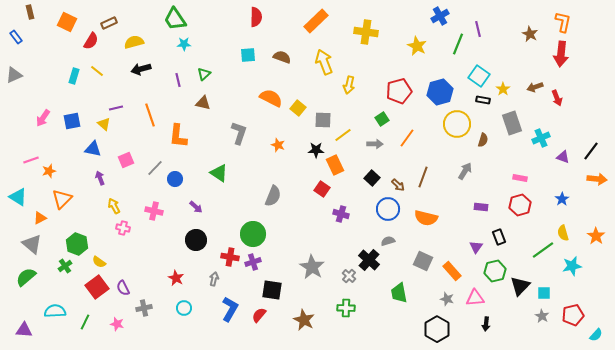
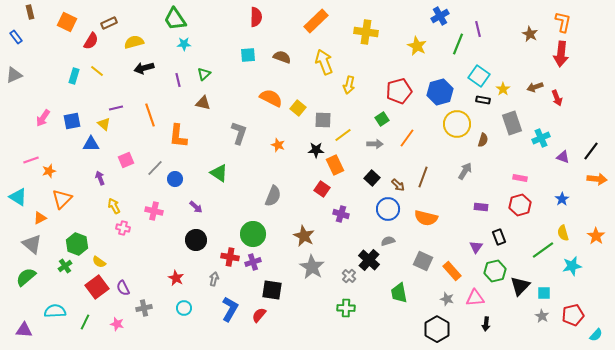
black arrow at (141, 69): moved 3 px right, 1 px up
blue triangle at (93, 149): moved 2 px left, 5 px up; rotated 12 degrees counterclockwise
brown star at (304, 320): moved 84 px up
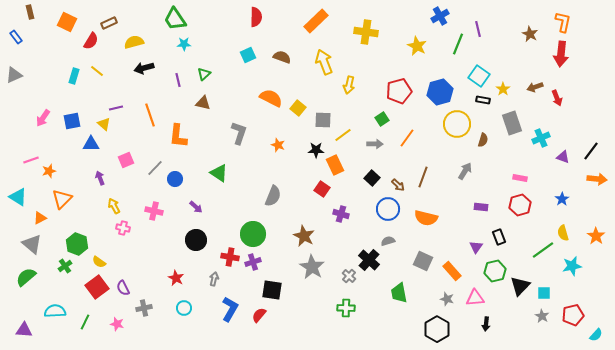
cyan square at (248, 55): rotated 21 degrees counterclockwise
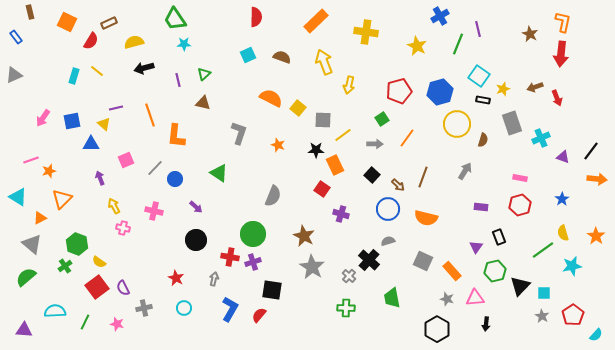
yellow star at (503, 89): rotated 16 degrees clockwise
orange L-shape at (178, 136): moved 2 px left
black square at (372, 178): moved 3 px up
green trapezoid at (399, 293): moved 7 px left, 5 px down
red pentagon at (573, 315): rotated 20 degrees counterclockwise
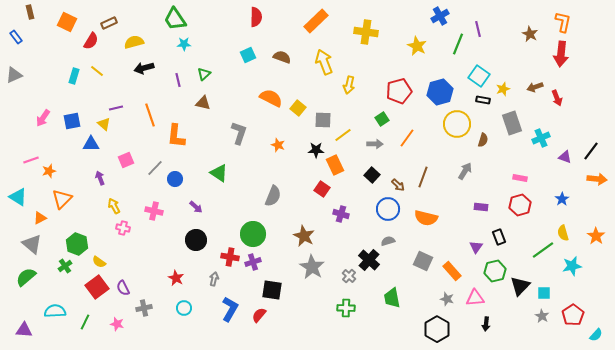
purple triangle at (563, 157): moved 2 px right
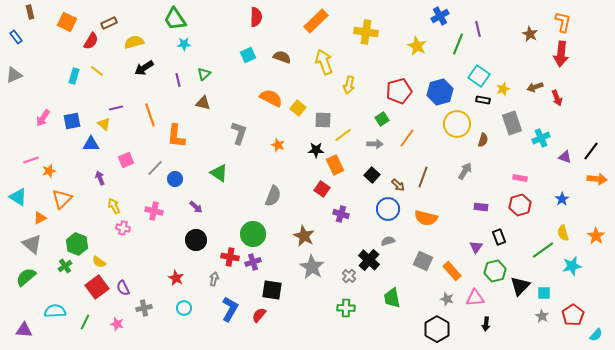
black arrow at (144, 68): rotated 18 degrees counterclockwise
